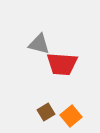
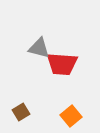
gray triangle: moved 4 px down
brown square: moved 25 px left
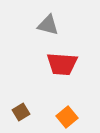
gray triangle: moved 9 px right, 23 px up
orange square: moved 4 px left, 1 px down
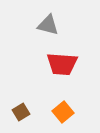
orange square: moved 4 px left, 5 px up
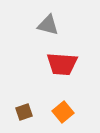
brown square: moved 3 px right; rotated 12 degrees clockwise
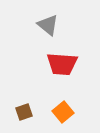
gray triangle: rotated 25 degrees clockwise
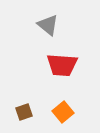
red trapezoid: moved 1 px down
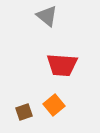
gray triangle: moved 1 px left, 9 px up
orange square: moved 9 px left, 7 px up
